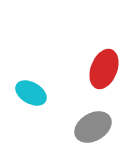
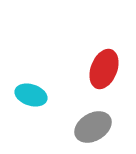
cyan ellipse: moved 2 px down; rotated 12 degrees counterclockwise
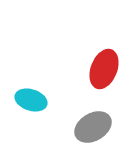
cyan ellipse: moved 5 px down
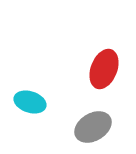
cyan ellipse: moved 1 px left, 2 px down
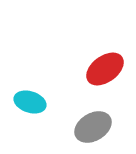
red ellipse: moved 1 px right; rotated 33 degrees clockwise
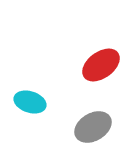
red ellipse: moved 4 px left, 4 px up
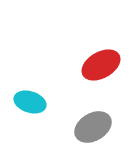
red ellipse: rotated 6 degrees clockwise
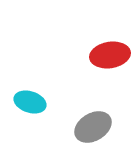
red ellipse: moved 9 px right, 10 px up; rotated 21 degrees clockwise
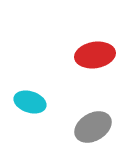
red ellipse: moved 15 px left
